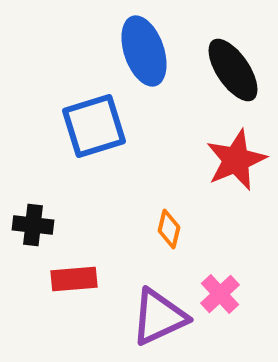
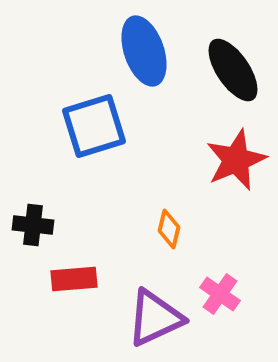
pink cross: rotated 12 degrees counterclockwise
purple triangle: moved 4 px left, 1 px down
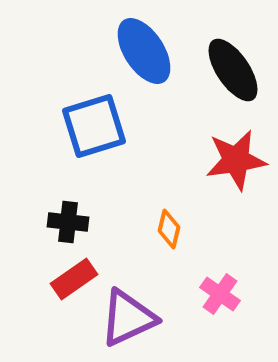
blue ellipse: rotated 14 degrees counterclockwise
red star: rotated 14 degrees clockwise
black cross: moved 35 px right, 3 px up
red rectangle: rotated 30 degrees counterclockwise
purple triangle: moved 27 px left
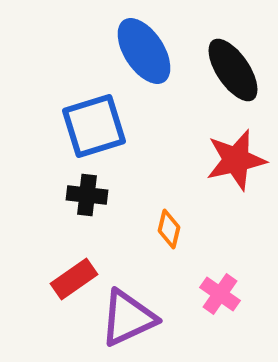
red star: rotated 4 degrees counterclockwise
black cross: moved 19 px right, 27 px up
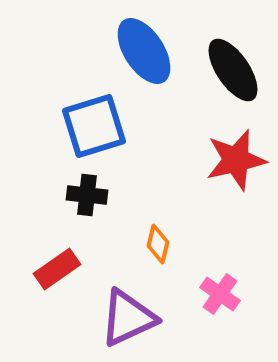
orange diamond: moved 11 px left, 15 px down
red rectangle: moved 17 px left, 10 px up
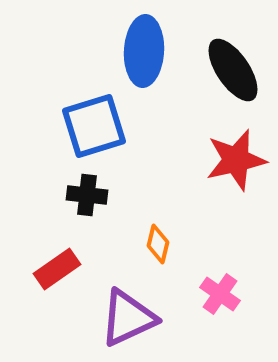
blue ellipse: rotated 36 degrees clockwise
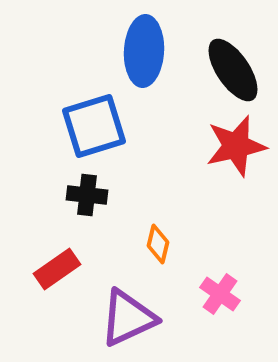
red star: moved 14 px up
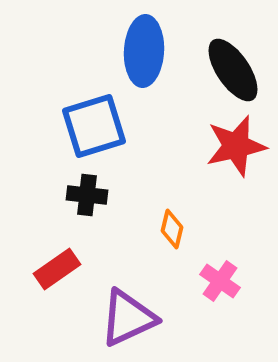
orange diamond: moved 14 px right, 15 px up
pink cross: moved 13 px up
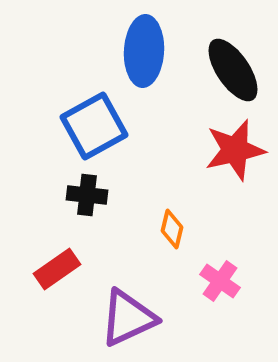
blue square: rotated 12 degrees counterclockwise
red star: moved 1 px left, 4 px down
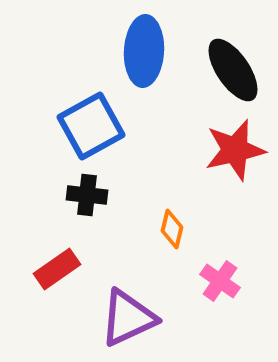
blue square: moved 3 px left
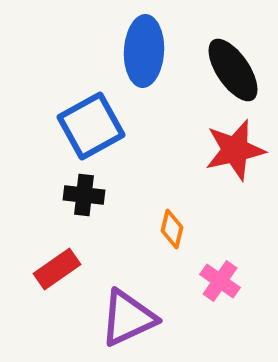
black cross: moved 3 px left
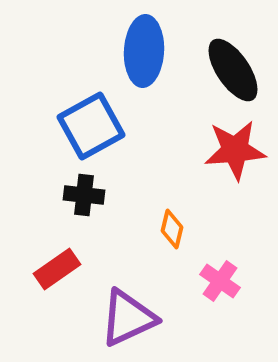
red star: rotated 8 degrees clockwise
